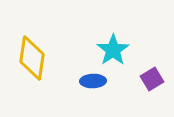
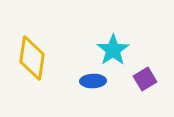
purple square: moved 7 px left
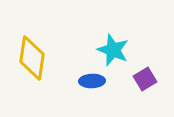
cyan star: rotated 16 degrees counterclockwise
blue ellipse: moved 1 px left
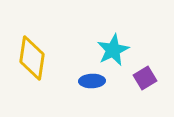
cyan star: rotated 24 degrees clockwise
purple square: moved 1 px up
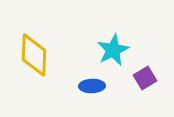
yellow diamond: moved 2 px right, 3 px up; rotated 6 degrees counterclockwise
blue ellipse: moved 5 px down
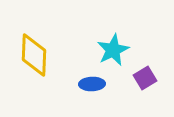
blue ellipse: moved 2 px up
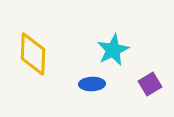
yellow diamond: moved 1 px left, 1 px up
purple square: moved 5 px right, 6 px down
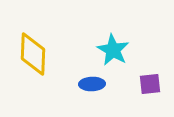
cyan star: rotated 16 degrees counterclockwise
purple square: rotated 25 degrees clockwise
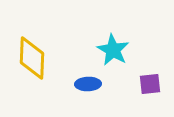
yellow diamond: moved 1 px left, 4 px down
blue ellipse: moved 4 px left
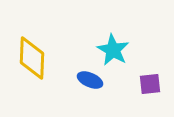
blue ellipse: moved 2 px right, 4 px up; rotated 25 degrees clockwise
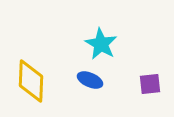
cyan star: moved 12 px left, 6 px up
yellow diamond: moved 1 px left, 23 px down
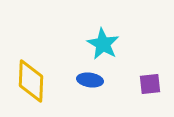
cyan star: moved 2 px right
blue ellipse: rotated 15 degrees counterclockwise
